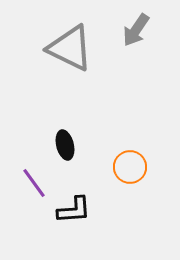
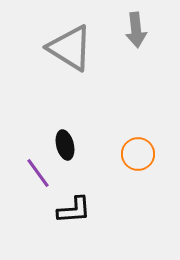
gray arrow: rotated 40 degrees counterclockwise
gray triangle: rotated 6 degrees clockwise
orange circle: moved 8 px right, 13 px up
purple line: moved 4 px right, 10 px up
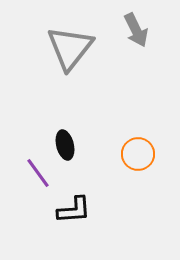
gray arrow: rotated 20 degrees counterclockwise
gray triangle: rotated 36 degrees clockwise
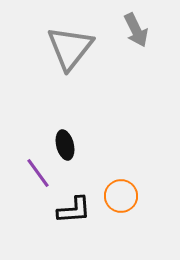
orange circle: moved 17 px left, 42 px down
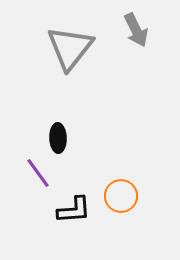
black ellipse: moved 7 px left, 7 px up; rotated 12 degrees clockwise
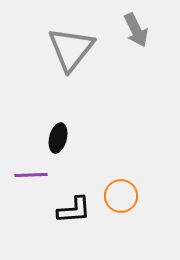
gray triangle: moved 1 px right, 1 px down
black ellipse: rotated 16 degrees clockwise
purple line: moved 7 px left, 2 px down; rotated 56 degrees counterclockwise
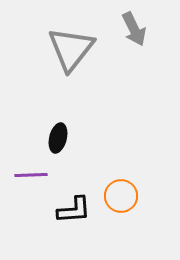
gray arrow: moved 2 px left, 1 px up
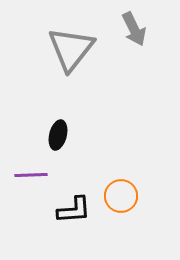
black ellipse: moved 3 px up
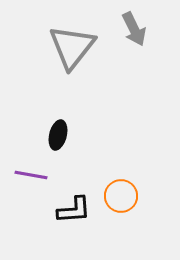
gray triangle: moved 1 px right, 2 px up
purple line: rotated 12 degrees clockwise
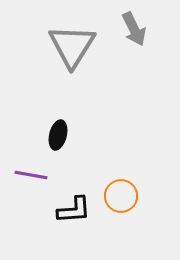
gray triangle: moved 1 px up; rotated 6 degrees counterclockwise
